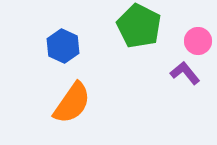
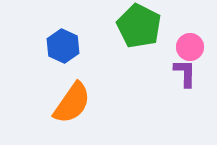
pink circle: moved 8 px left, 6 px down
purple L-shape: rotated 40 degrees clockwise
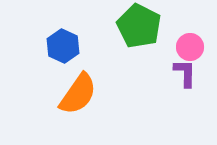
orange semicircle: moved 6 px right, 9 px up
